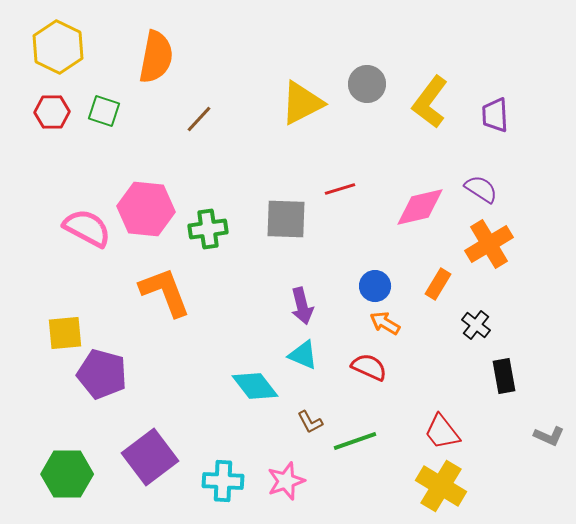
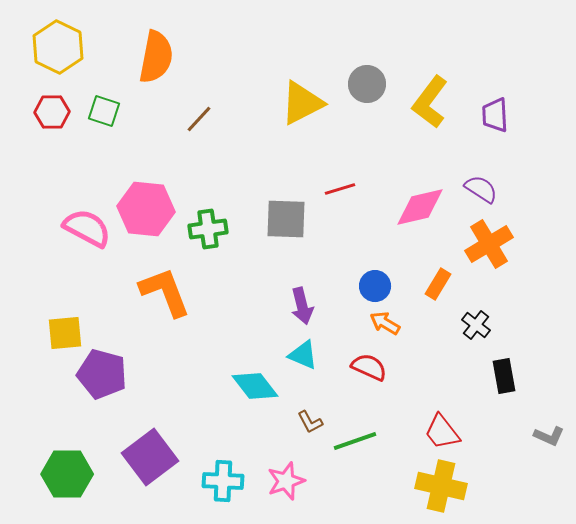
yellow cross: rotated 18 degrees counterclockwise
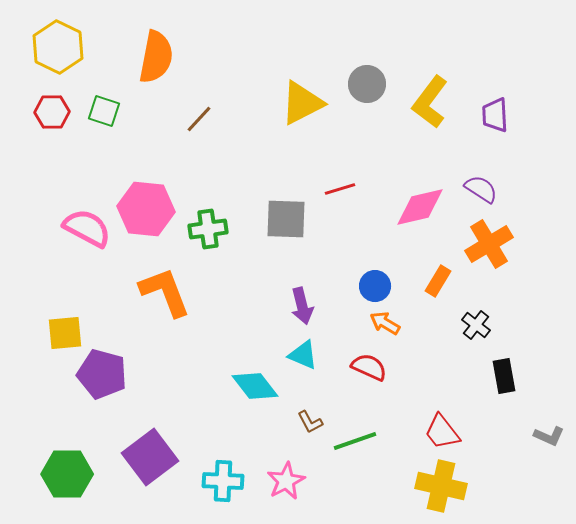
orange rectangle: moved 3 px up
pink star: rotated 9 degrees counterclockwise
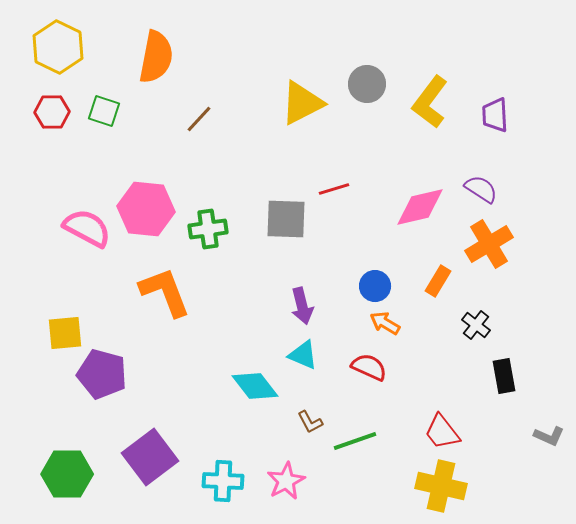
red line: moved 6 px left
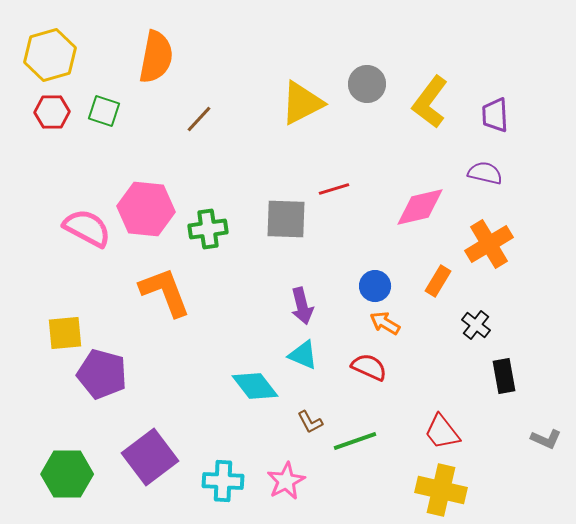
yellow hexagon: moved 8 px left, 8 px down; rotated 18 degrees clockwise
purple semicircle: moved 4 px right, 16 px up; rotated 20 degrees counterclockwise
gray L-shape: moved 3 px left, 3 px down
yellow cross: moved 4 px down
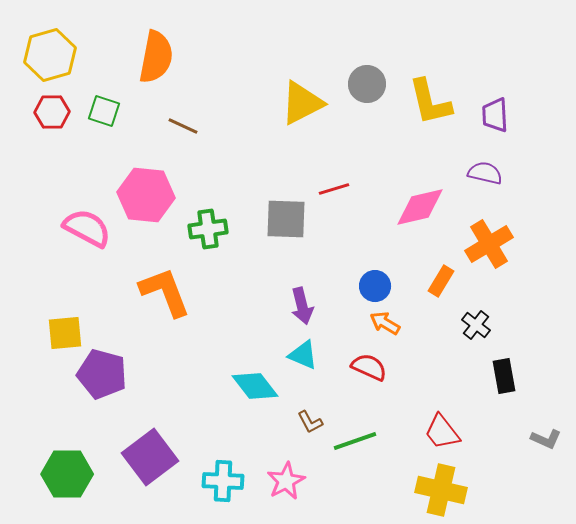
yellow L-shape: rotated 50 degrees counterclockwise
brown line: moved 16 px left, 7 px down; rotated 72 degrees clockwise
pink hexagon: moved 14 px up
orange rectangle: moved 3 px right
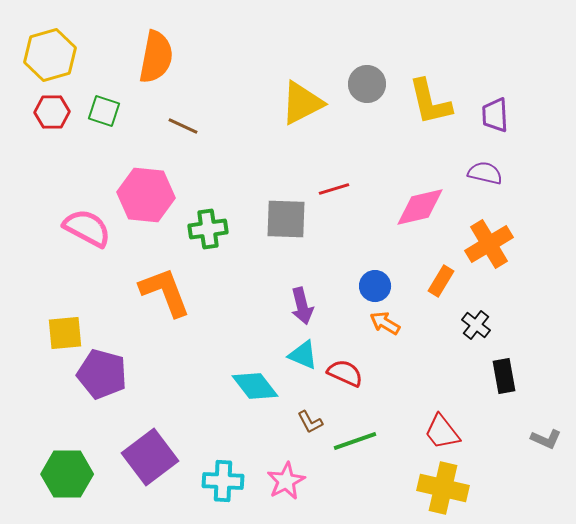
red semicircle: moved 24 px left, 6 px down
yellow cross: moved 2 px right, 2 px up
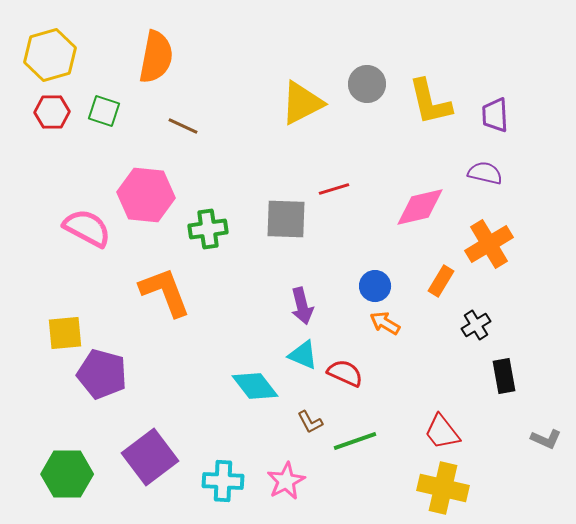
black cross: rotated 20 degrees clockwise
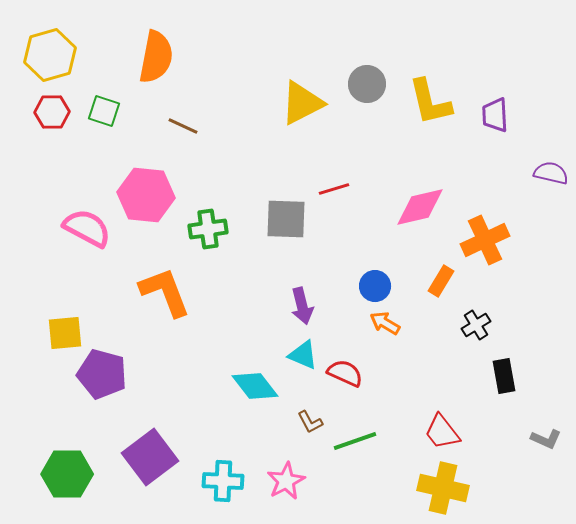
purple semicircle: moved 66 px right
orange cross: moved 4 px left, 4 px up; rotated 6 degrees clockwise
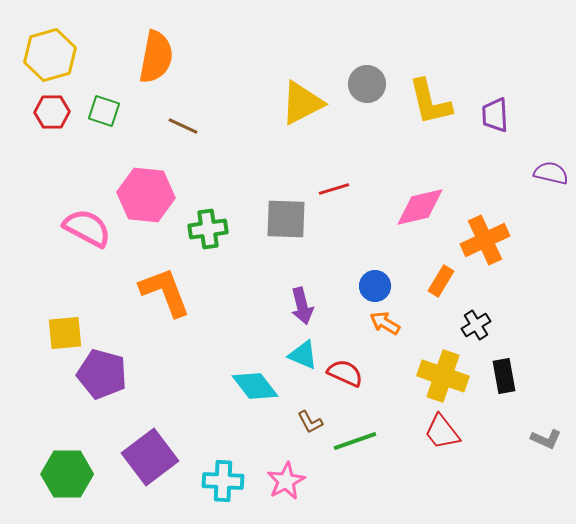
yellow cross: moved 112 px up; rotated 6 degrees clockwise
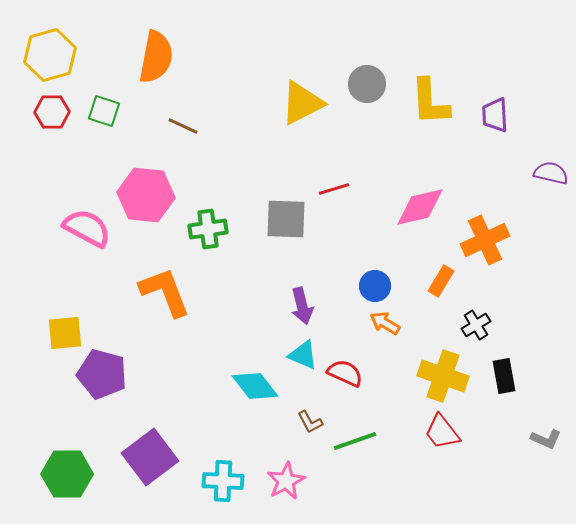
yellow L-shape: rotated 10 degrees clockwise
